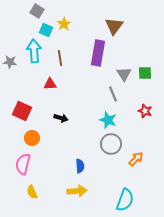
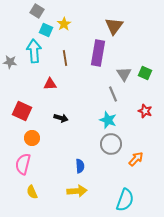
brown line: moved 5 px right
green square: rotated 24 degrees clockwise
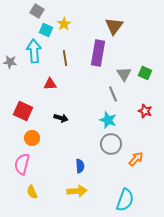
red square: moved 1 px right
pink semicircle: moved 1 px left
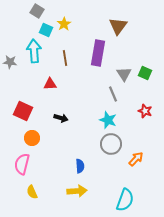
brown triangle: moved 4 px right
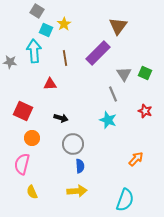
purple rectangle: rotated 35 degrees clockwise
gray circle: moved 38 px left
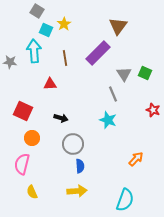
red star: moved 8 px right, 1 px up
